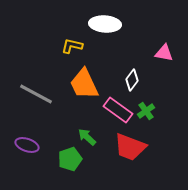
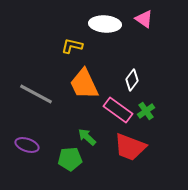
pink triangle: moved 20 px left, 34 px up; rotated 24 degrees clockwise
green pentagon: rotated 15 degrees clockwise
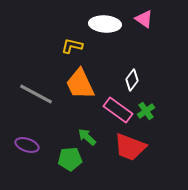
orange trapezoid: moved 4 px left
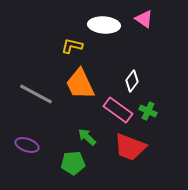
white ellipse: moved 1 px left, 1 px down
white diamond: moved 1 px down
green cross: moved 2 px right; rotated 30 degrees counterclockwise
green pentagon: moved 3 px right, 4 px down
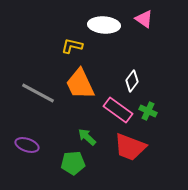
gray line: moved 2 px right, 1 px up
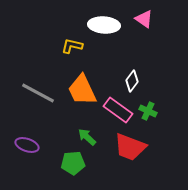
orange trapezoid: moved 2 px right, 6 px down
